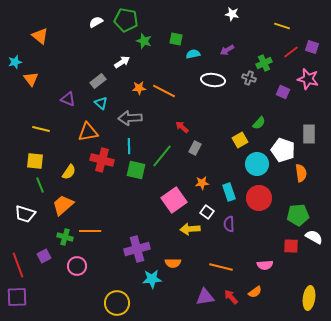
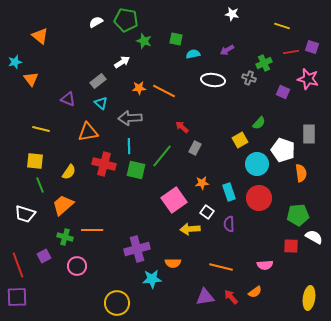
red line at (291, 52): rotated 28 degrees clockwise
red cross at (102, 160): moved 2 px right, 4 px down
orange line at (90, 231): moved 2 px right, 1 px up
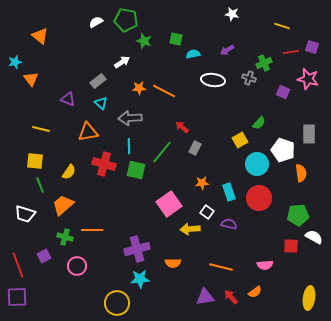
green line at (162, 156): moved 4 px up
pink square at (174, 200): moved 5 px left, 4 px down
purple semicircle at (229, 224): rotated 105 degrees clockwise
cyan star at (152, 279): moved 12 px left
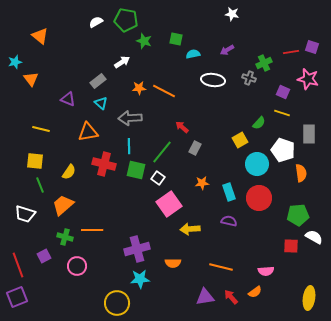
yellow line at (282, 26): moved 87 px down
white square at (207, 212): moved 49 px left, 34 px up
purple semicircle at (229, 224): moved 3 px up
pink semicircle at (265, 265): moved 1 px right, 6 px down
purple square at (17, 297): rotated 20 degrees counterclockwise
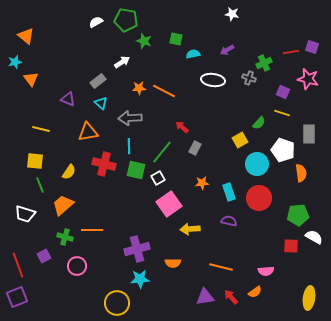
orange triangle at (40, 36): moved 14 px left
white square at (158, 178): rotated 24 degrees clockwise
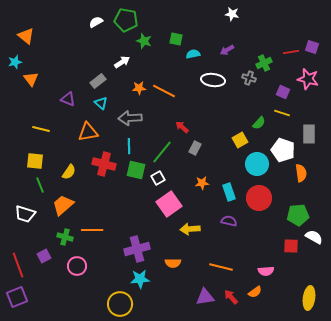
yellow circle at (117, 303): moved 3 px right, 1 px down
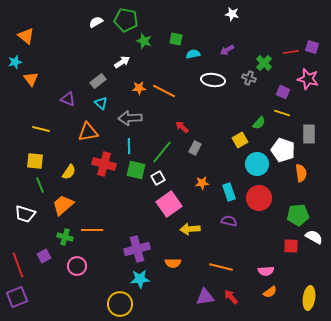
green cross at (264, 63): rotated 21 degrees counterclockwise
orange semicircle at (255, 292): moved 15 px right
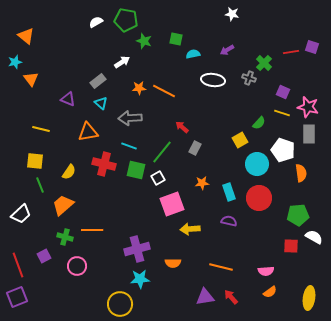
pink star at (308, 79): moved 28 px down
cyan line at (129, 146): rotated 70 degrees counterclockwise
pink square at (169, 204): moved 3 px right; rotated 15 degrees clockwise
white trapezoid at (25, 214): moved 4 px left; rotated 60 degrees counterclockwise
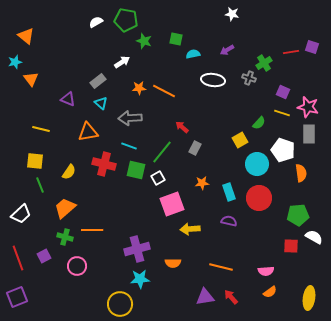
green cross at (264, 63): rotated 14 degrees clockwise
orange trapezoid at (63, 205): moved 2 px right, 3 px down
red line at (18, 265): moved 7 px up
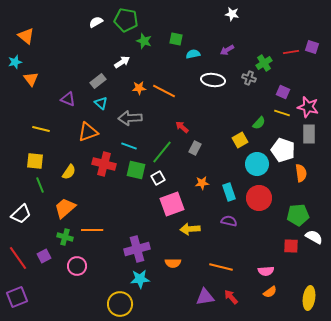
orange triangle at (88, 132): rotated 10 degrees counterclockwise
red line at (18, 258): rotated 15 degrees counterclockwise
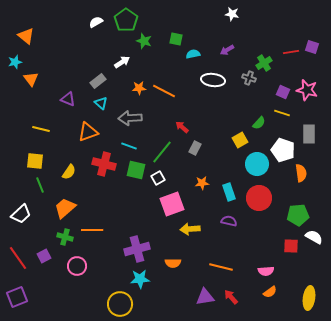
green pentagon at (126, 20): rotated 25 degrees clockwise
pink star at (308, 107): moved 1 px left, 17 px up
